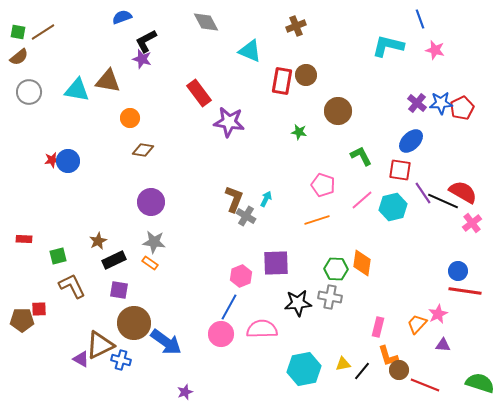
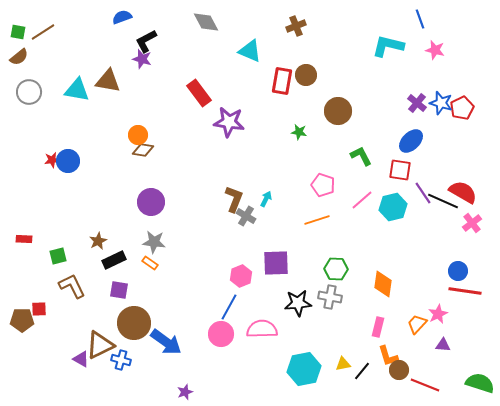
blue star at (441, 103): rotated 20 degrees clockwise
orange circle at (130, 118): moved 8 px right, 17 px down
orange diamond at (362, 263): moved 21 px right, 21 px down
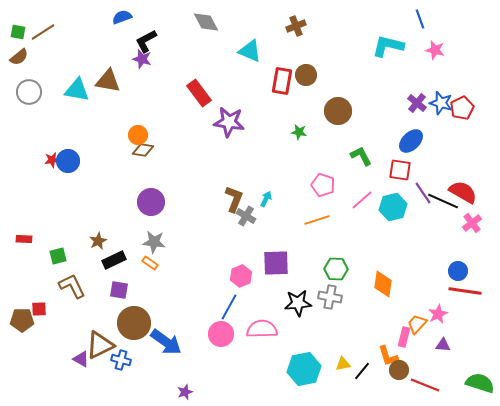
pink rectangle at (378, 327): moved 26 px right, 10 px down
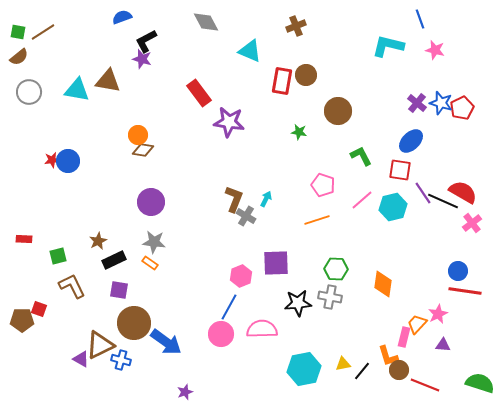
red square at (39, 309): rotated 21 degrees clockwise
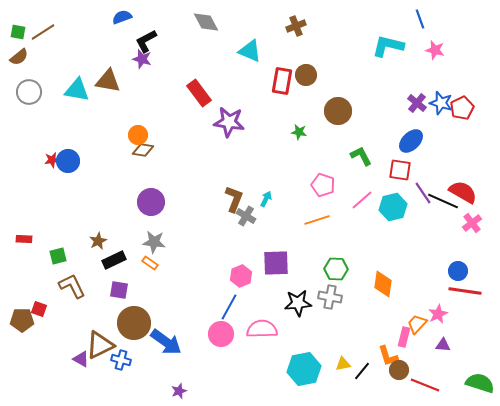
purple star at (185, 392): moved 6 px left, 1 px up
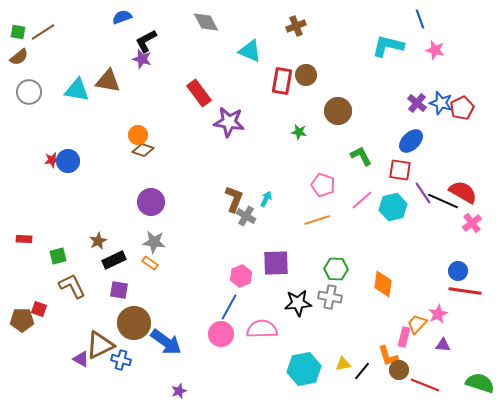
brown diamond at (143, 150): rotated 10 degrees clockwise
